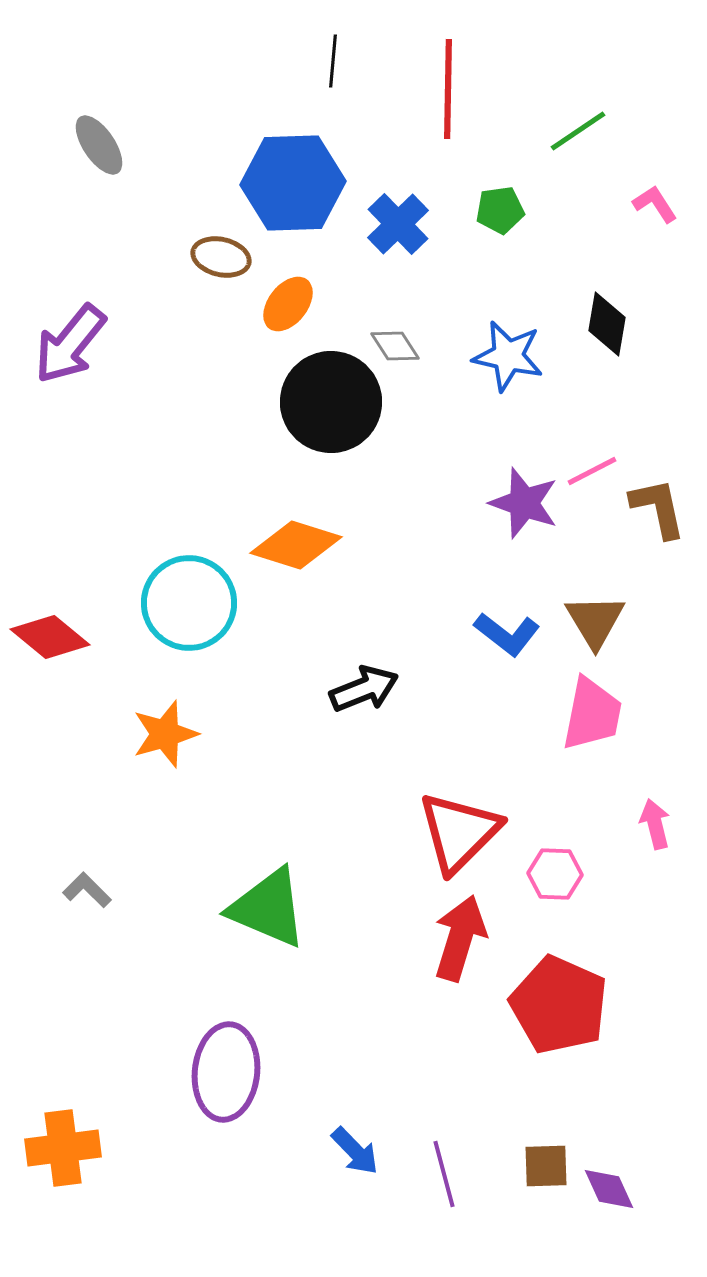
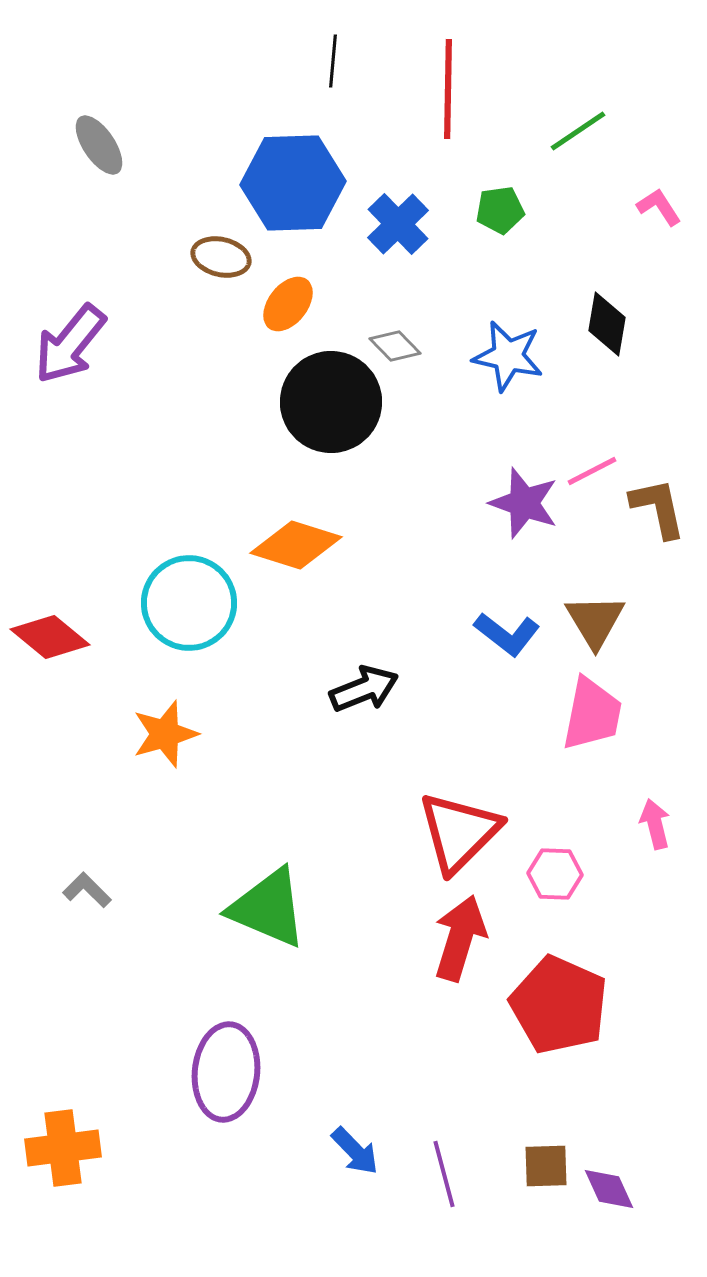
pink L-shape: moved 4 px right, 3 px down
gray diamond: rotated 12 degrees counterclockwise
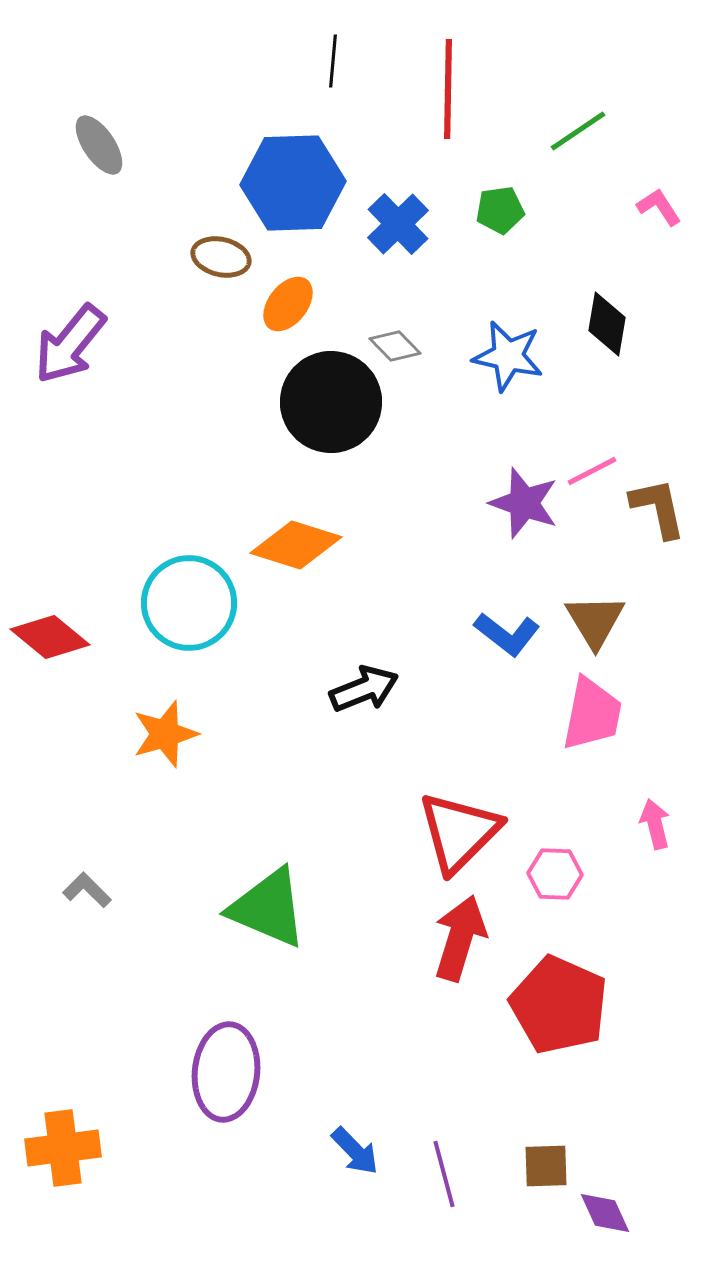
purple diamond: moved 4 px left, 24 px down
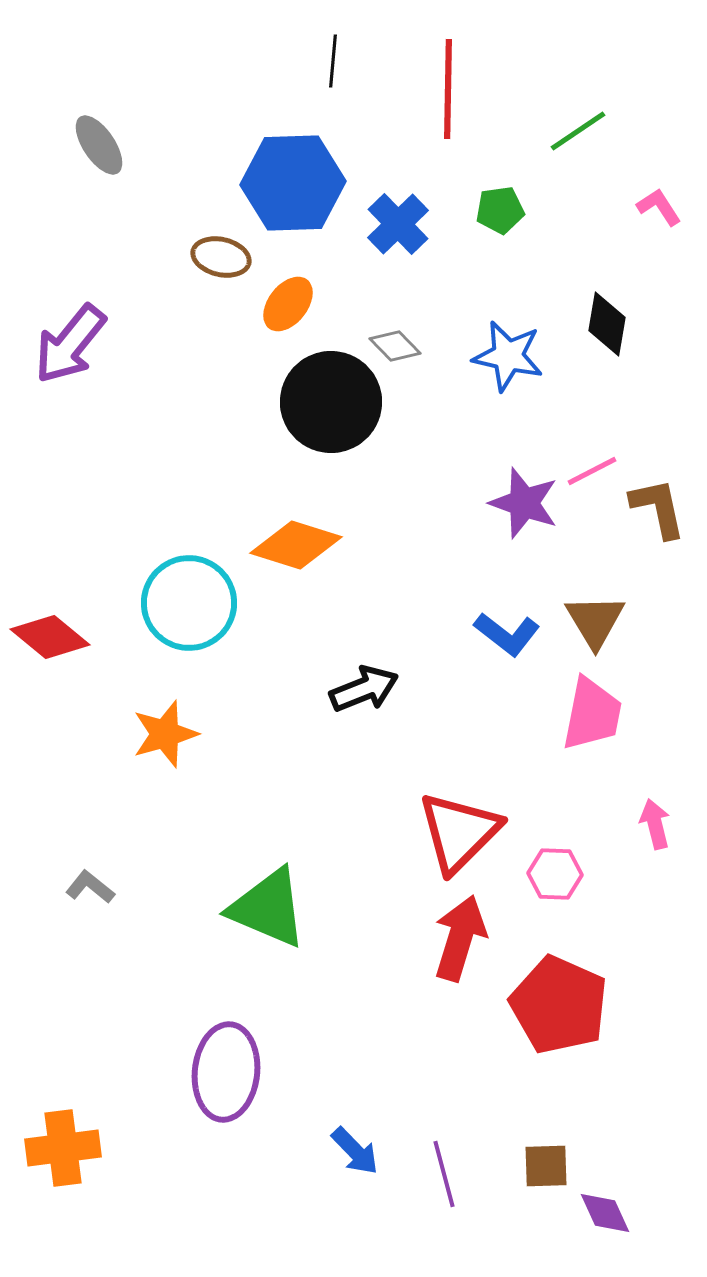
gray L-shape: moved 3 px right, 3 px up; rotated 6 degrees counterclockwise
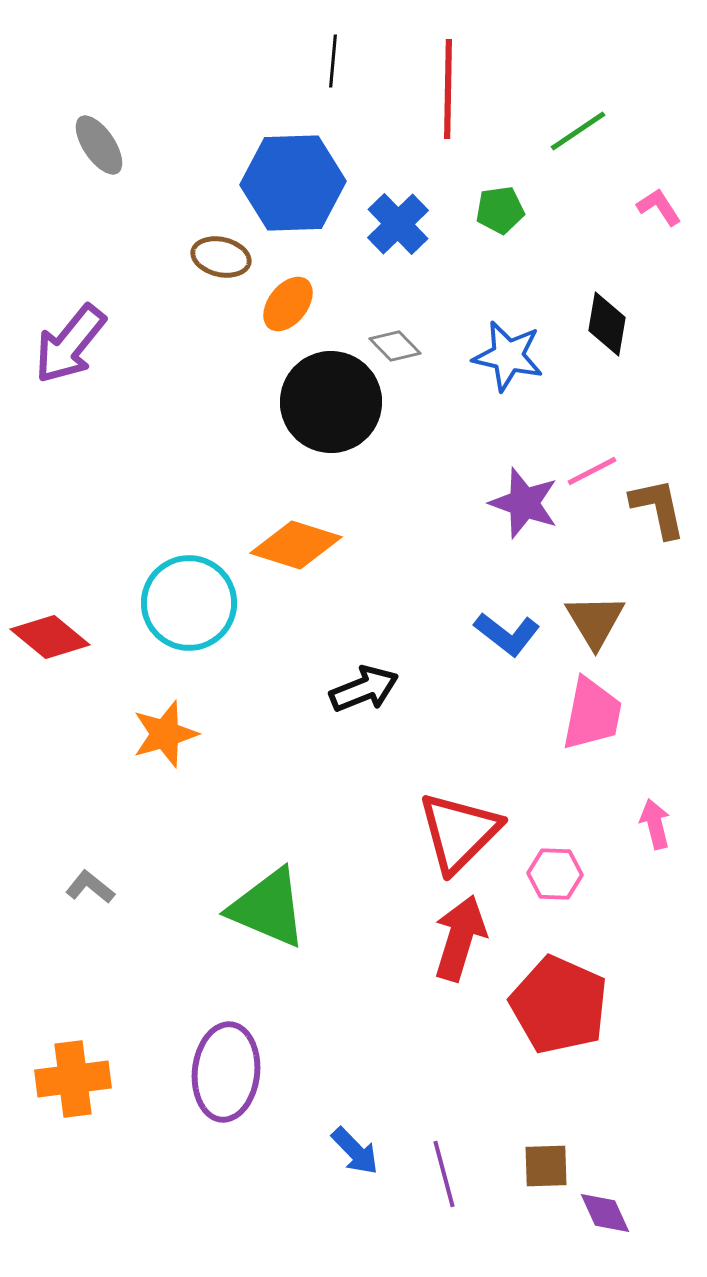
orange cross: moved 10 px right, 69 px up
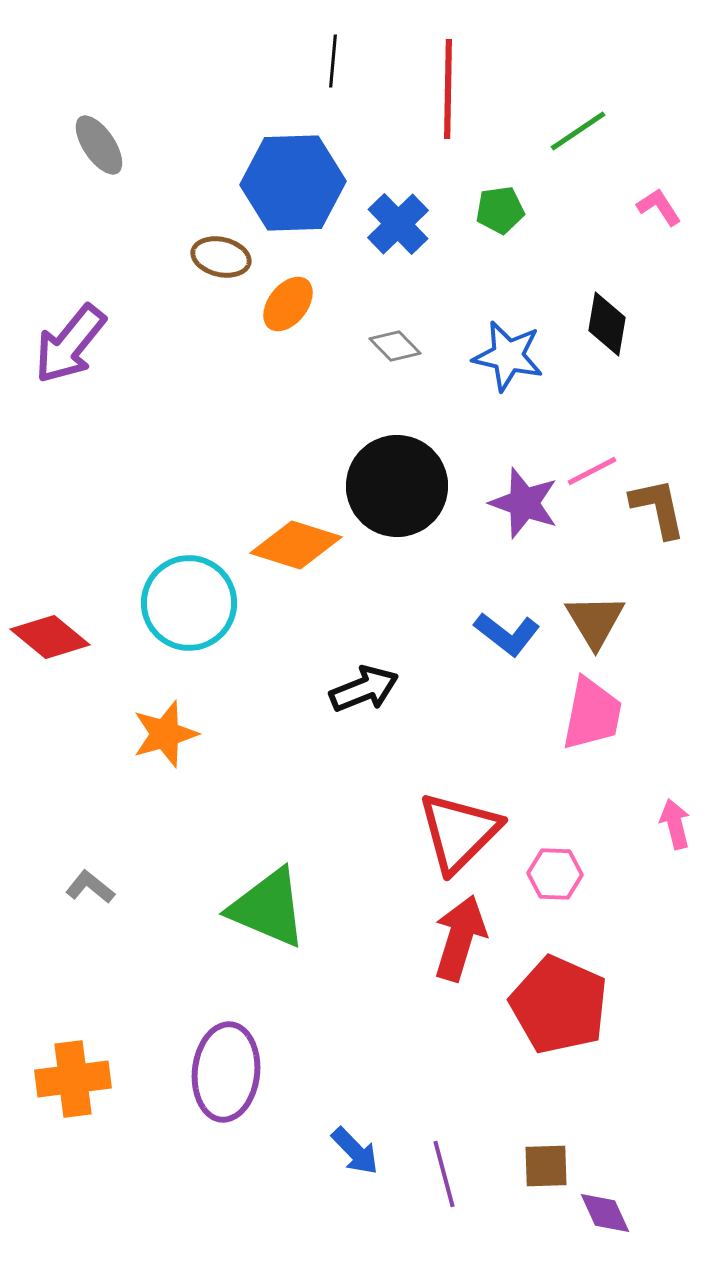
black circle: moved 66 px right, 84 px down
pink arrow: moved 20 px right
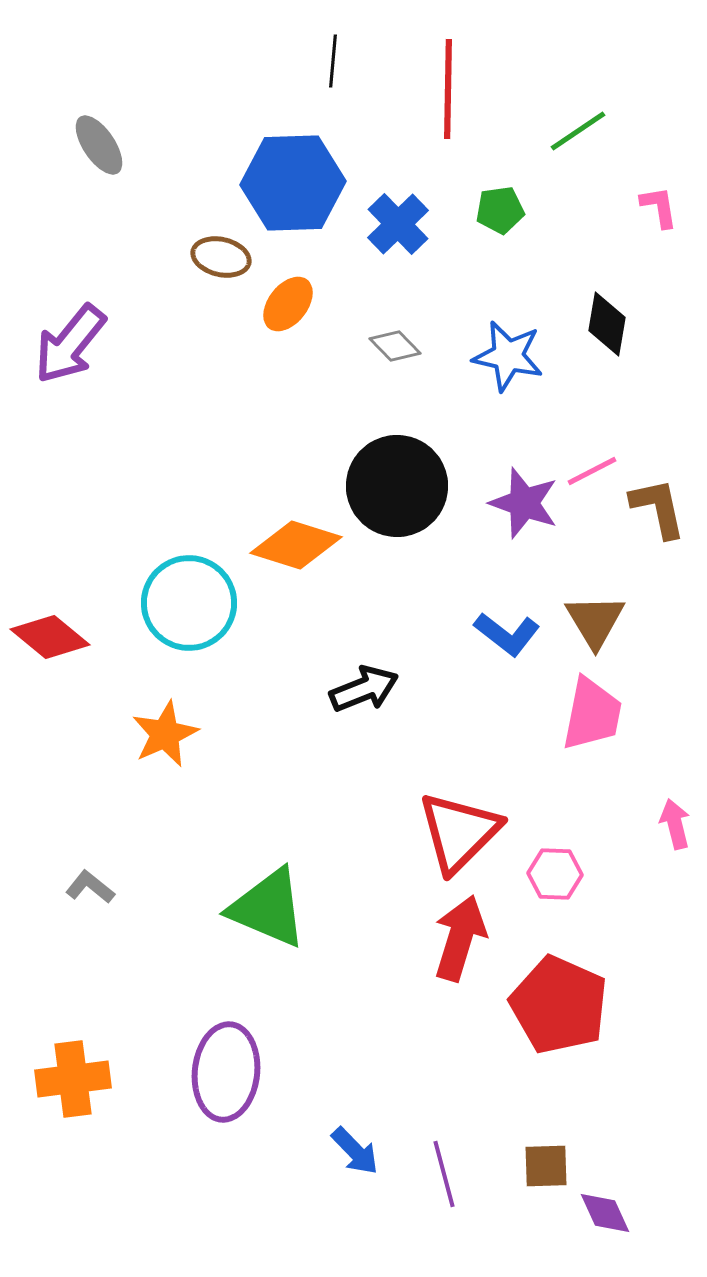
pink L-shape: rotated 24 degrees clockwise
orange star: rotated 8 degrees counterclockwise
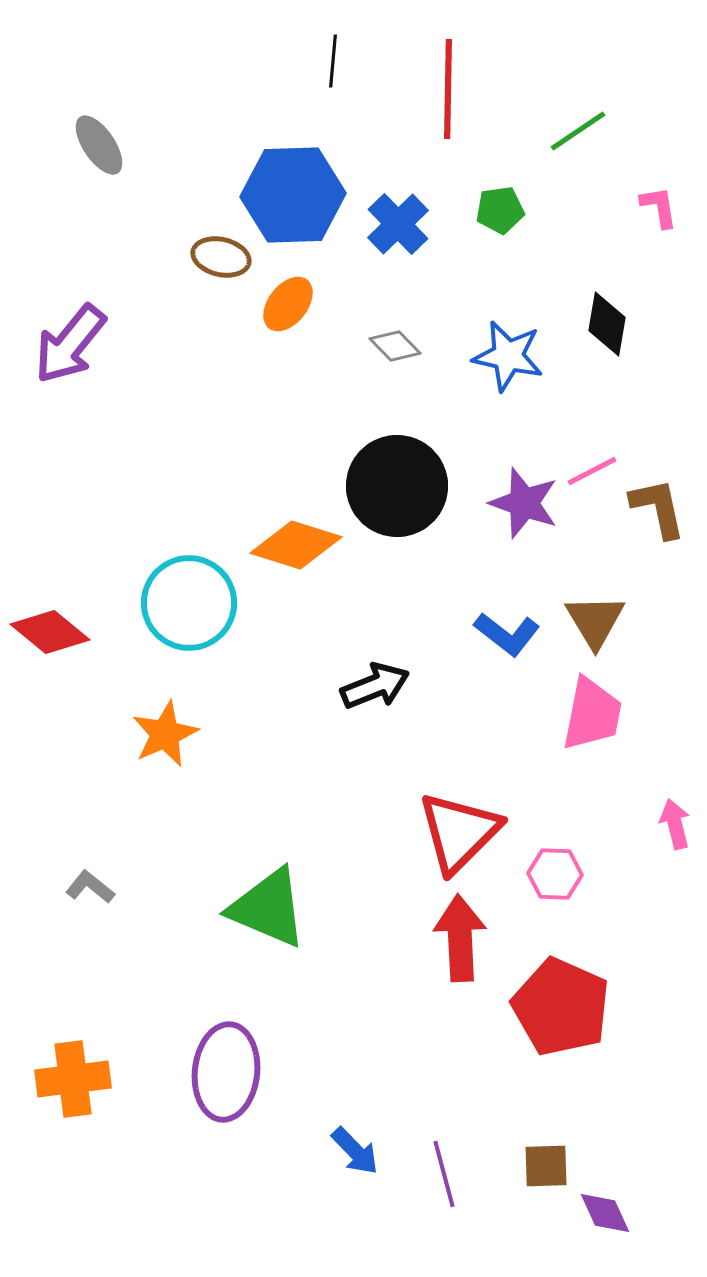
blue hexagon: moved 12 px down
red diamond: moved 5 px up
black arrow: moved 11 px right, 3 px up
red arrow: rotated 20 degrees counterclockwise
red pentagon: moved 2 px right, 2 px down
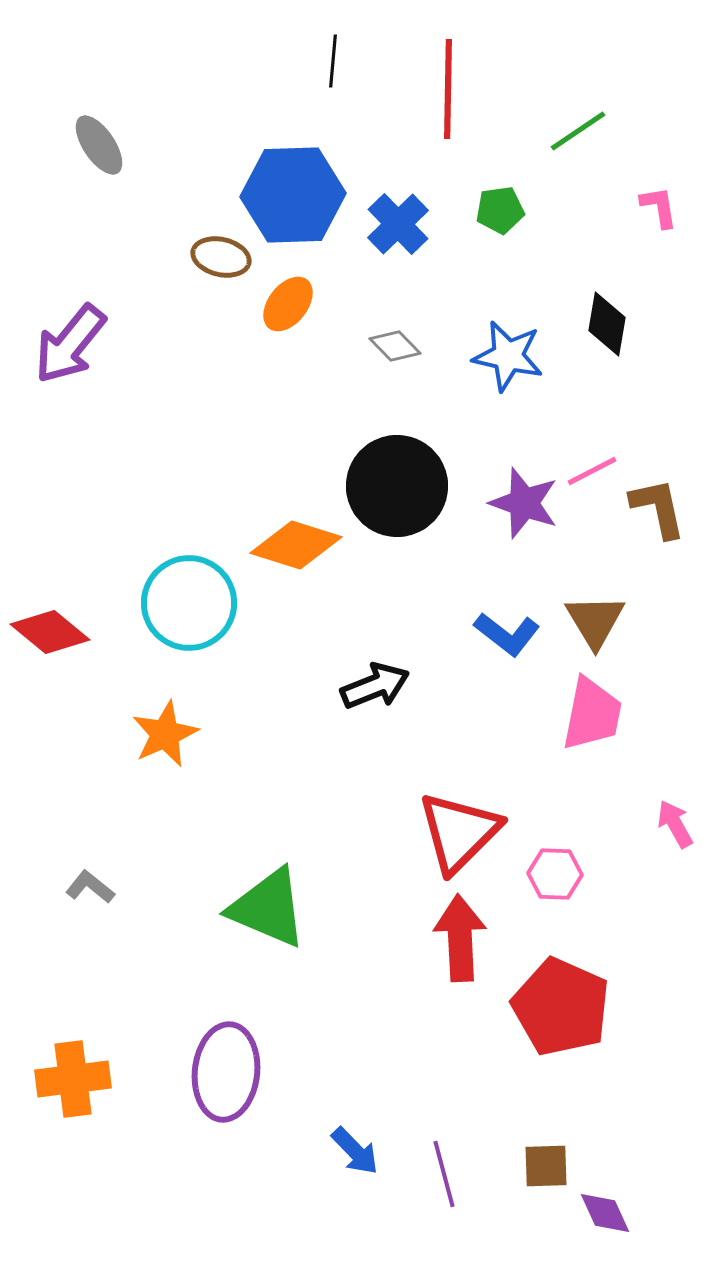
pink arrow: rotated 15 degrees counterclockwise
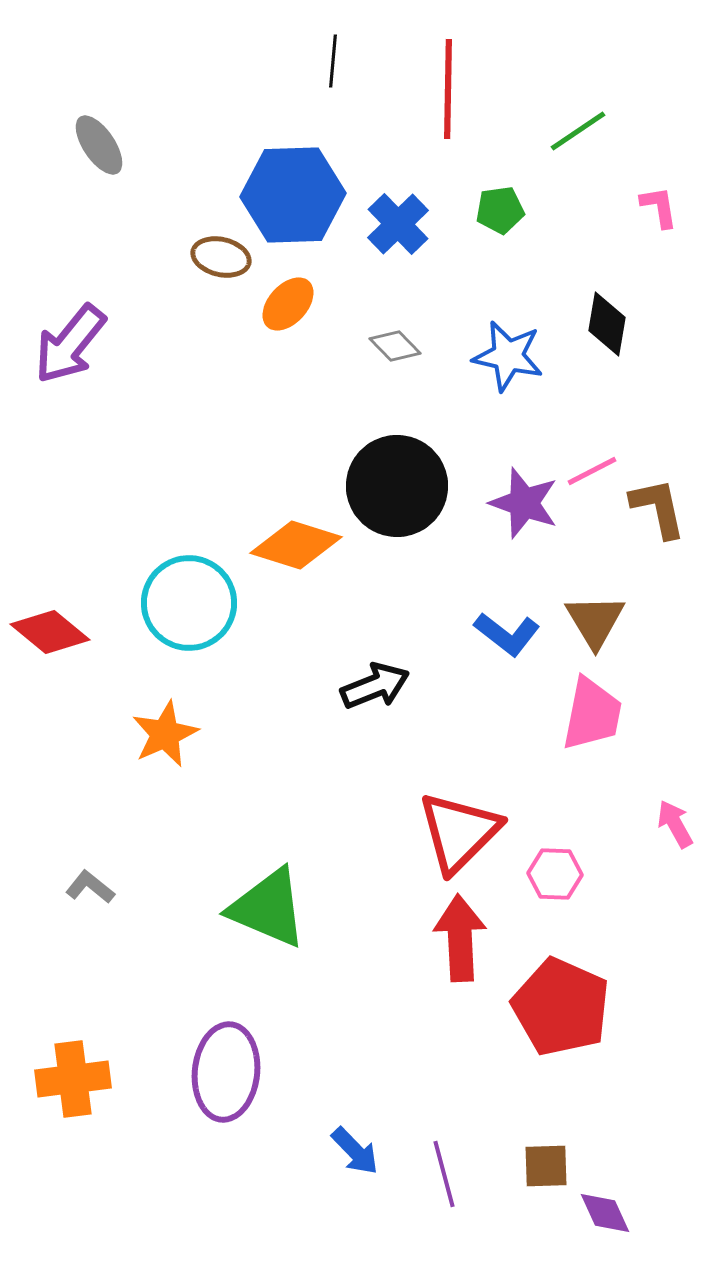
orange ellipse: rotated 4 degrees clockwise
